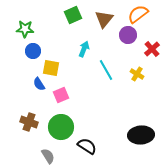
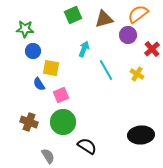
brown triangle: rotated 36 degrees clockwise
green circle: moved 2 px right, 5 px up
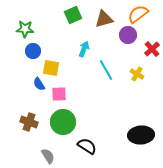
pink square: moved 2 px left, 1 px up; rotated 21 degrees clockwise
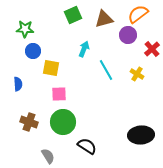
blue semicircle: moved 21 px left; rotated 152 degrees counterclockwise
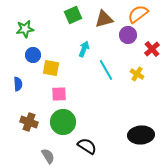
green star: rotated 12 degrees counterclockwise
blue circle: moved 4 px down
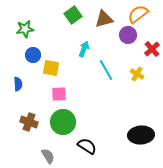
green square: rotated 12 degrees counterclockwise
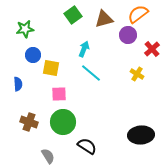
cyan line: moved 15 px left, 3 px down; rotated 20 degrees counterclockwise
